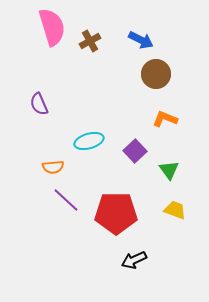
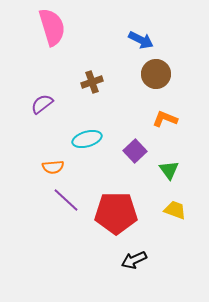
brown cross: moved 2 px right, 41 px down; rotated 10 degrees clockwise
purple semicircle: moved 3 px right; rotated 75 degrees clockwise
cyan ellipse: moved 2 px left, 2 px up
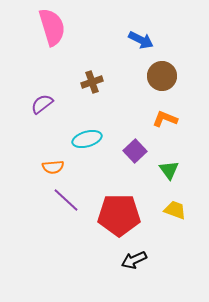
brown circle: moved 6 px right, 2 px down
red pentagon: moved 3 px right, 2 px down
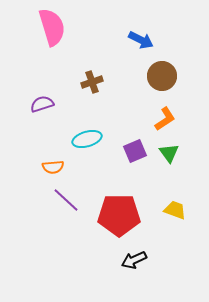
purple semicircle: rotated 20 degrees clockwise
orange L-shape: rotated 125 degrees clockwise
purple square: rotated 20 degrees clockwise
green triangle: moved 17 px up
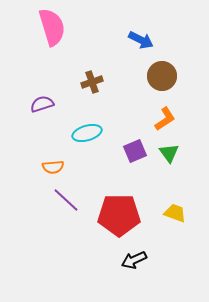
cyan ellipse: moved 6 px up
yellow trapezoid: moved 3 px down
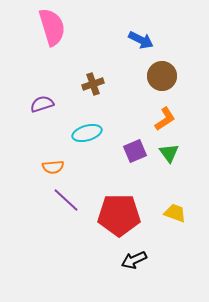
brown cross: moved 1 px right, 2 px down
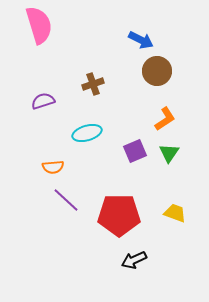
pink semicircle: moved 13 px left, 2 px up
brown circle: moved 5 px left, 5 px up
purple semicircle: moved 1 px right, 3 px up
green triangle: rotated 10 degrees clockwise
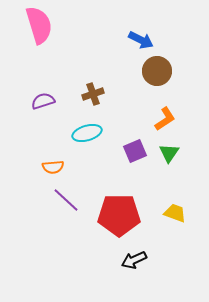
brown cross: moved 10 px down
